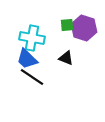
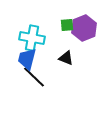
purple hexagon: rotated 20 degrees clockwise
blue trapezoid: rotated 60 degrees clockwise
black line: moved 2 px right; rotated 10 degrees clockwise
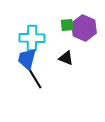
purple hexagon: rotated 15 degrees counterclockwise
cyan cross: rotated 10 degrees counterclockwise
black line: rotated 15 degrees clockwise
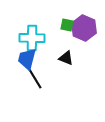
green square: rotated 16 degrees clockwise
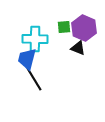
green square: moved 3 px left, 2 px down; rotated 16 degrees counterclockwise
cyan cross: moved 3 px right, 1 px down
black triangle: moved 12 px right, 10 px up
black line: moved 2 px down
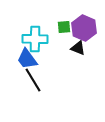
blue trapezoid: rotated 50 degrees counterclockwise
black line: moved 1 px left, 1 px down
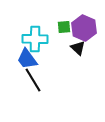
black triangle: rotated 21 degrees clockwise
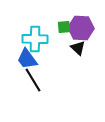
purple hexagon: moved 3 px left; rotated 20 degrees counterclockwise
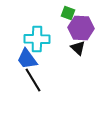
green square: moved 4 px right, 14 px up; rotated 24 degrees clockwise
cyan cross: moved 2 px right
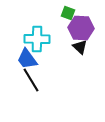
black triangle: moved 2 px right, 1 px up
black line: moved 2 px left
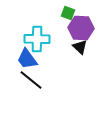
black line: rotated 20 degrees counterclockwise
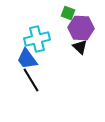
cyan cross: rotated 15 degrees counterclockwise
black line: rotated 20 degrees clockwise
